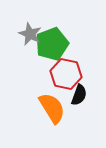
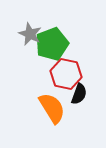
black semicircle: moved 1 px up
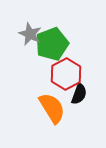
red hexagon: rotated 20 degrees clockwise
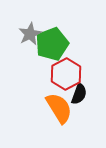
gray star: rotated 20 degrees clockwise
orange semicircle: moved 7 px right
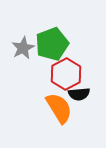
gray star: moved 7 px left, 14 px down
black semicircle: rotated 65 degrees clockwise
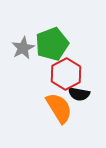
black semicircle: rotated 15 degrees clockwise
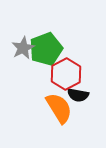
green pentagon: moved 6 px left, 5 px down
black semicircle: moved 1 px left, 1 px down
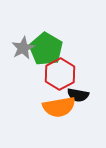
green pentagon: rotated 20 degrees counterclockwise
red hexagon: moved 6 px left
orange semicircle: moved 1 px up; rotated 112 degrees clockwise
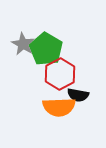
gray star: moved 4 px up; rotated 15 degrees counterclockwise
orange semicircle: rotated 8 degrees clockwise
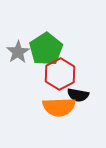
gray star: moved 5 px left, 8 px down; rotated 10 degrees clockwise
green pentagon: rotated 8 degrees clockwise
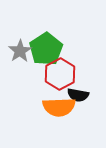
gray star: moved 2 px right, 1 px up
